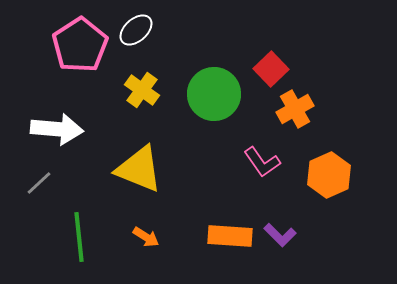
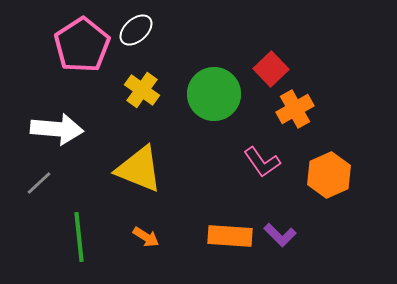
pink pentagon: moved 2 px right
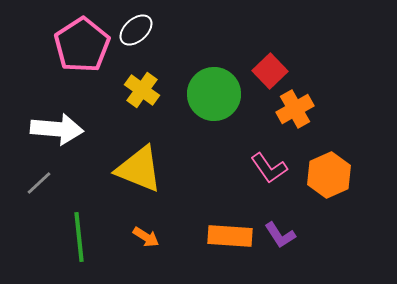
red square: moved 1 px left, 2 px down
pink L-shape: moved 7 px right, 6 px down
purple L-shape: rotated 12 degrees clockwise
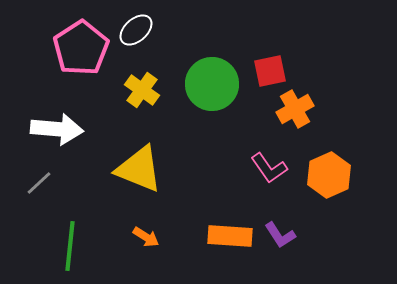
pink pentagon: moved 1 px left, 3 px down
red square: rotated 32 degrees clockwise
green circle: moved 2 px left, 10 px up
green line: moved 9 px left, 9 px down; rotated 12 degrees clockwise
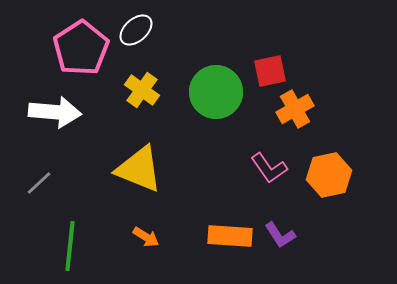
green circle: moved 4 px right, 8 px down
white arrow: moved 2 px left, 17 px up
orange hexagon: rotated 12 degrees clockwise
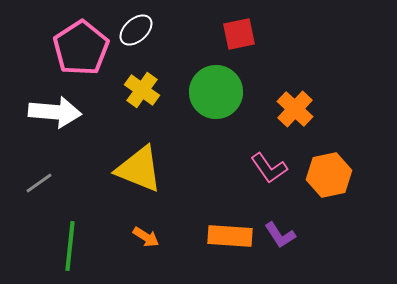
red square: moved 31 px left, 37 px up
orange cross: rotated 18 degrees counterclockwise
gray line: rotated 8 degrees clockwise
